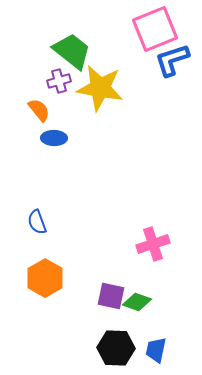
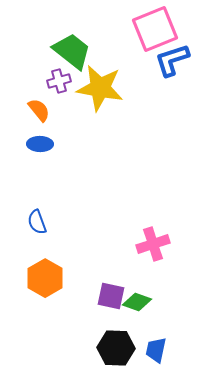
blue ellipse: moved 14 px left, 6 px down
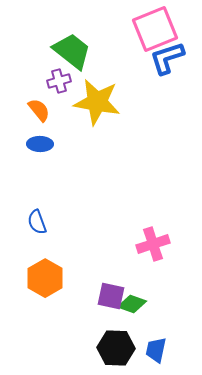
blue L-shape: moved 5 px left, 2 px up
yellow star: moved 3 px left, 14 px down
green diamond: moved 5 px left, 2 px down
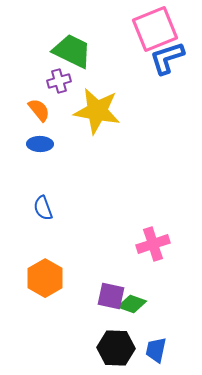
green trapezoid: rotated 12 degrees counterclockwise
yellow star: moved 9 px down
blue semicircle: moved 6 px right, 14 px up
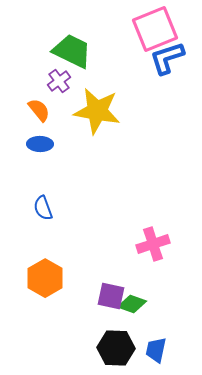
purple cross: rotated 20 degrees counterclockwise
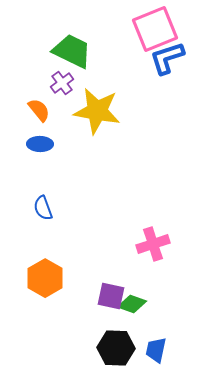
purple cross: moved 3 px right, 2 px down
